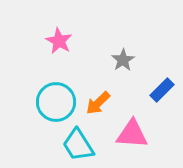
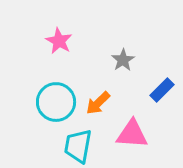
cyan trapezoid: moved 1 px down; rotated 42 degrees clockwise
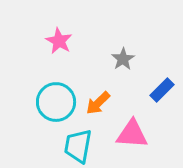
gray star: moved 1 px up
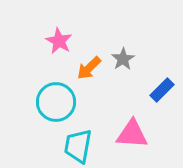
orange arrow: moved 9 px left, 35 px up
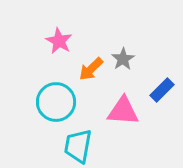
orange arrow: moved 2 px right, 1 px down
pink triangle: moved 9 px left, 23 px up
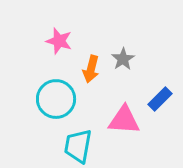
pink star: rotated 12 degrees counterclockwise
orange arrow: rotated 32 degrees counterclockwise
blue rectangle: moved 2 px left, 9 px down
cyan circle: moved 3 px up
pink triangle: moved 1 px right, 9 px down
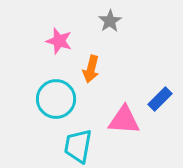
gray star: moved 13 px left, 38 px up
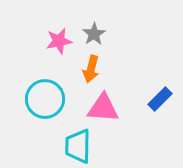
gray star: moved 16 px left, 13 px down
pink star: rotated 28 degrees counterclockwise
cyan circle: moved 11 px left
pink triangle: moved 21 px left, 12 px up
cyan trapezoid: rotated 9 degrees counterclockwise
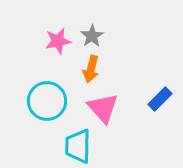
gray star: moved 2 px left, 2 px down
pink star: moved 1 px left
cyan circle: moved 2 px right, 2 px down
pink triangle: rotated 44 degrees clockwise
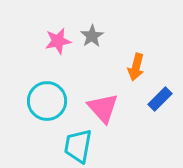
orange arrow: moved 45 px right, 2 px up
cyan trapezoid: rotated 9 degrees clockwise
